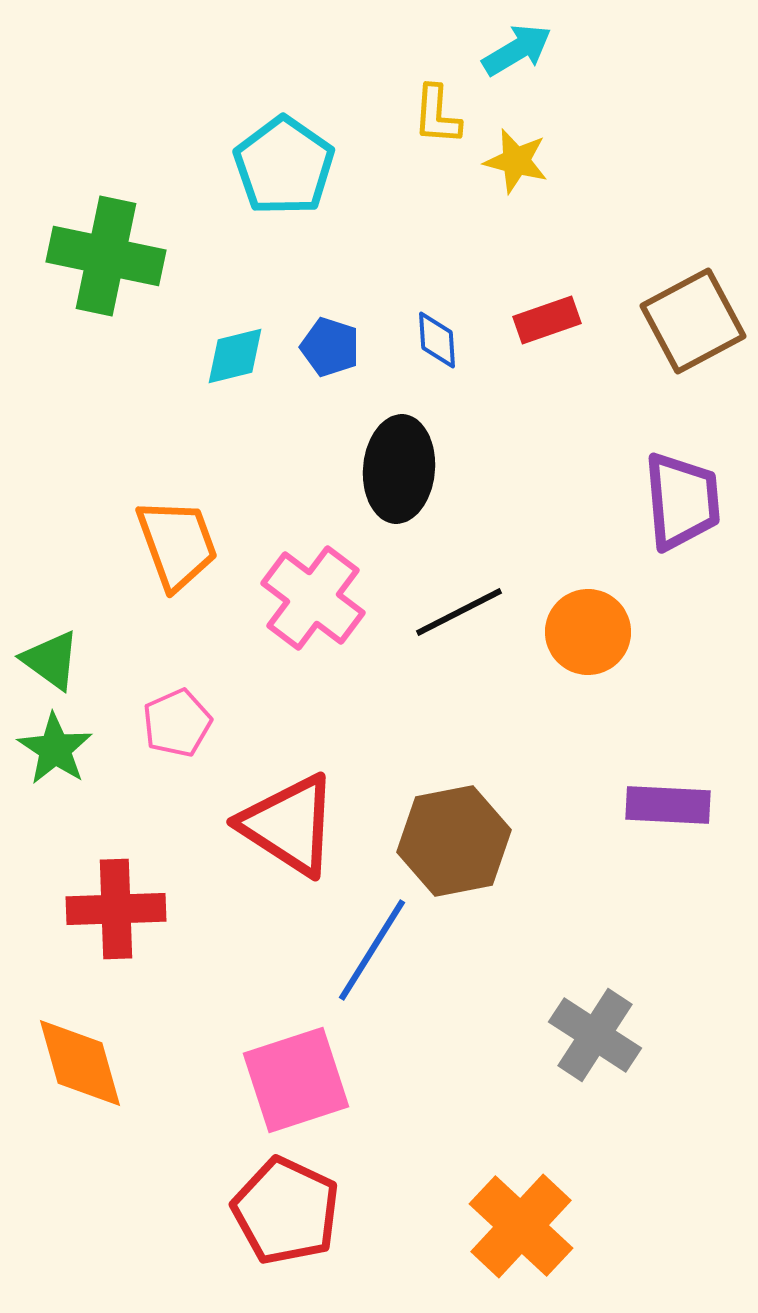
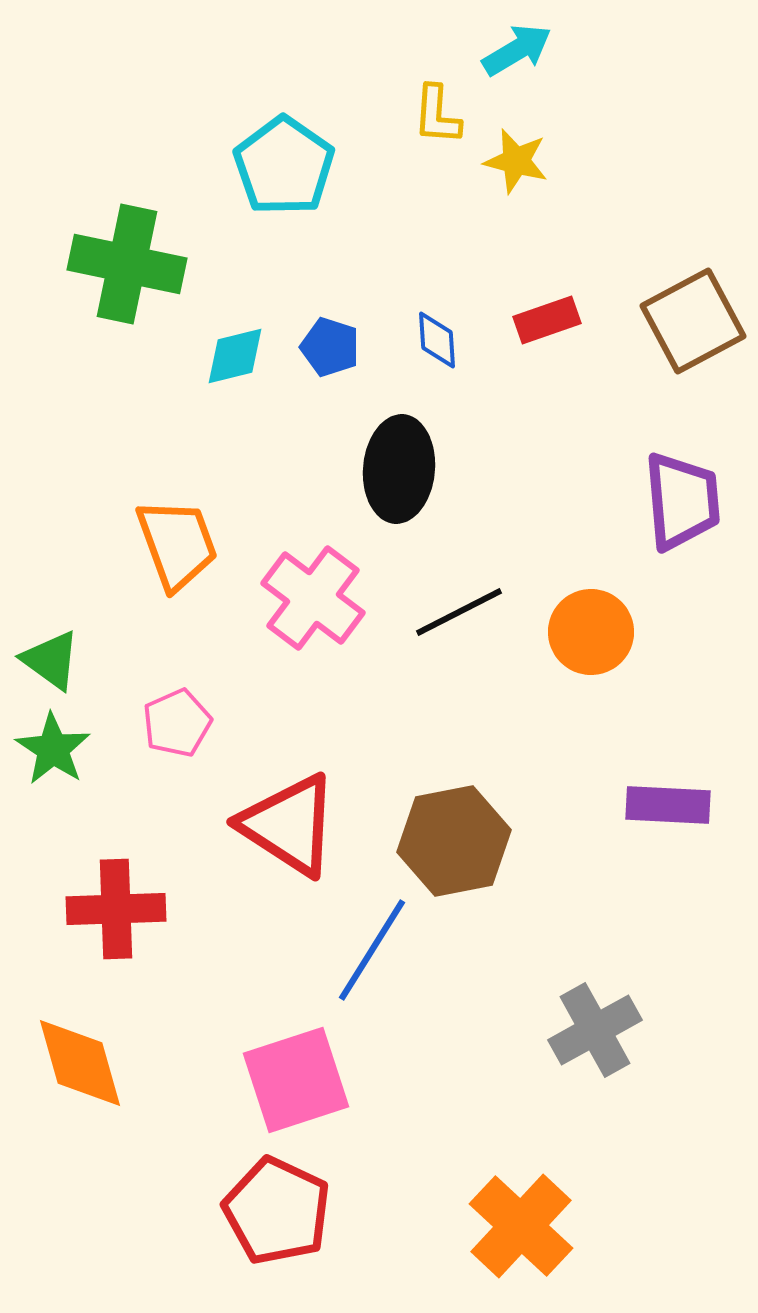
green cross: moved 21 px right, 8 px down
orange circle: moved 3 px right
green star: moved 2 px left
gray cross: moved 5 px up; rotated 28 degrees clockwise
red pentagon: moved 9 px left
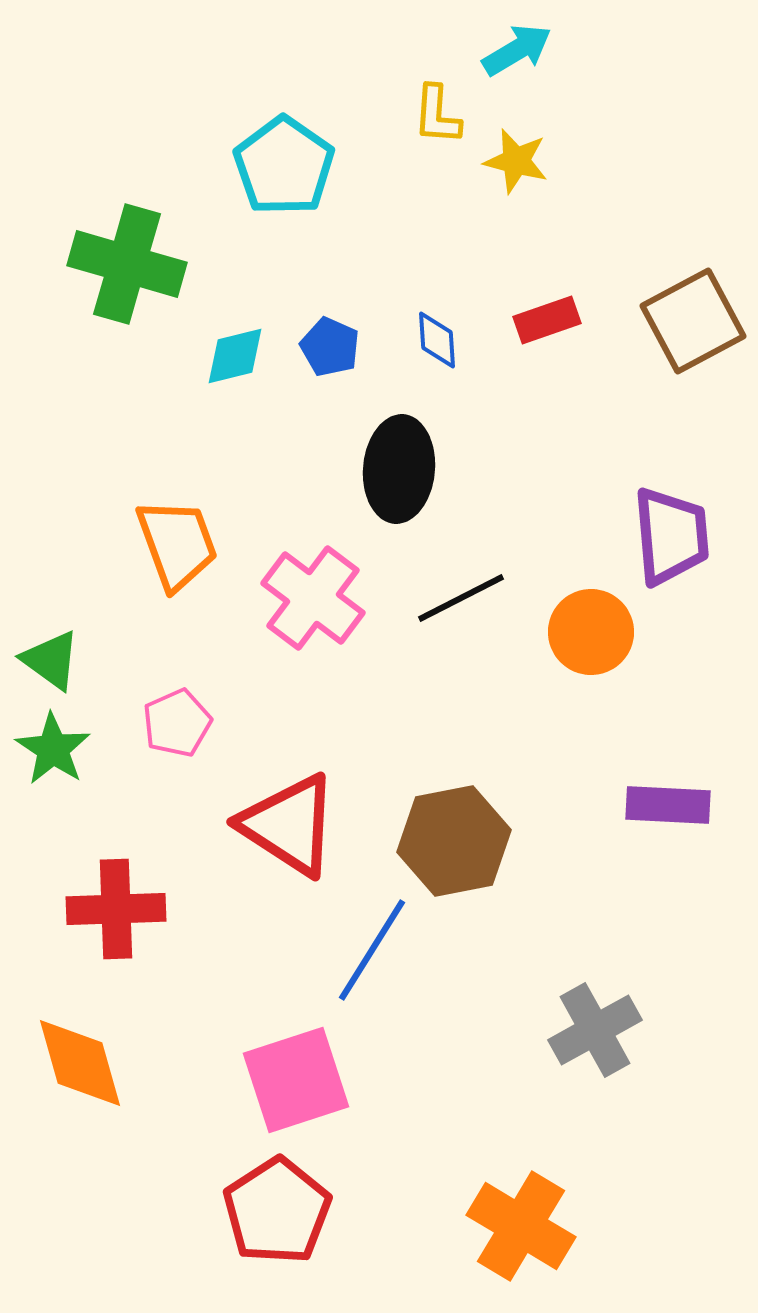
green cross: rotated 4 degrees clockwise
blue pentagon: rotated 6 degrees clockwise
purple trapezoid: moved 11 px left, 35 px down
black line: moved 2 px right, 14 px up
red pentagon: rotated 14 degrees clockwise
orange cross: rotated 12 degrees counterclockwise
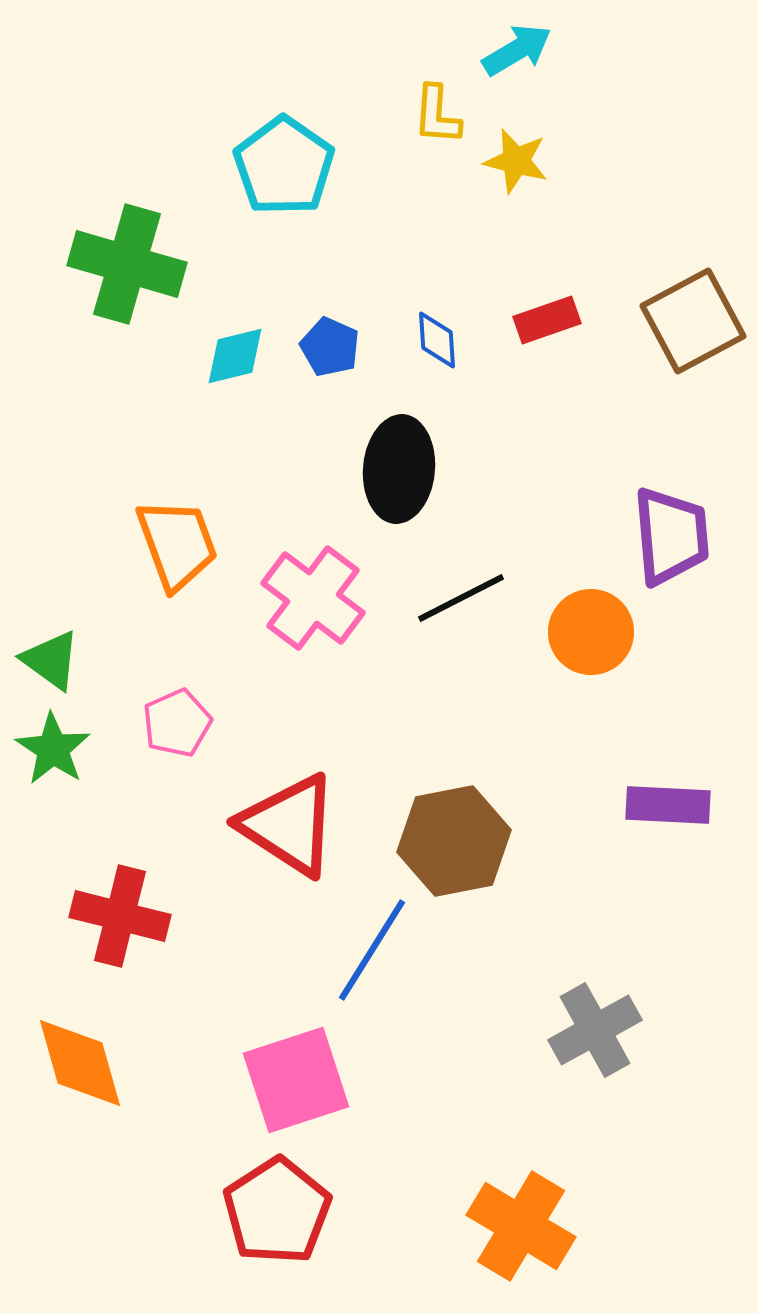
red cross: moved 4 px right, 7 px down; rotated 16 degrees clockwise
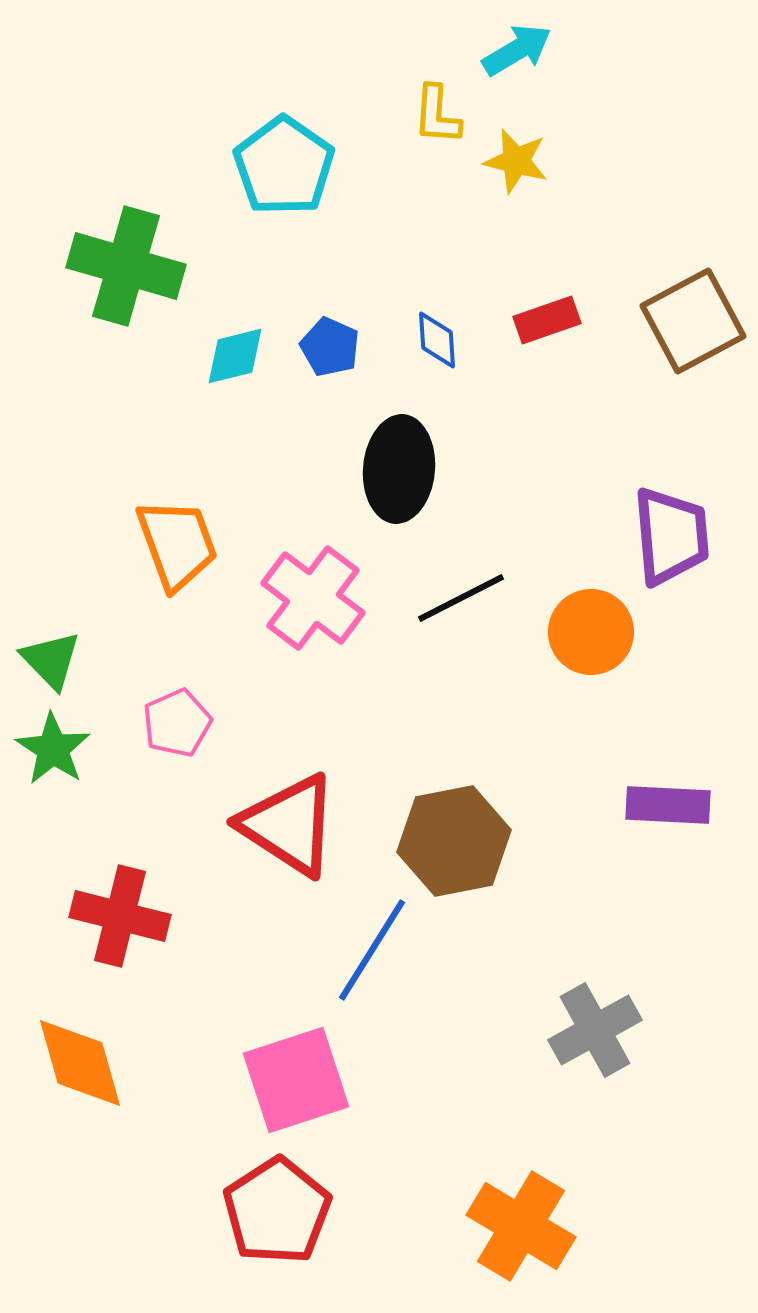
green cross: moved 1 px left, 2 px down
green triangle: rotated 10 degrees clockwise
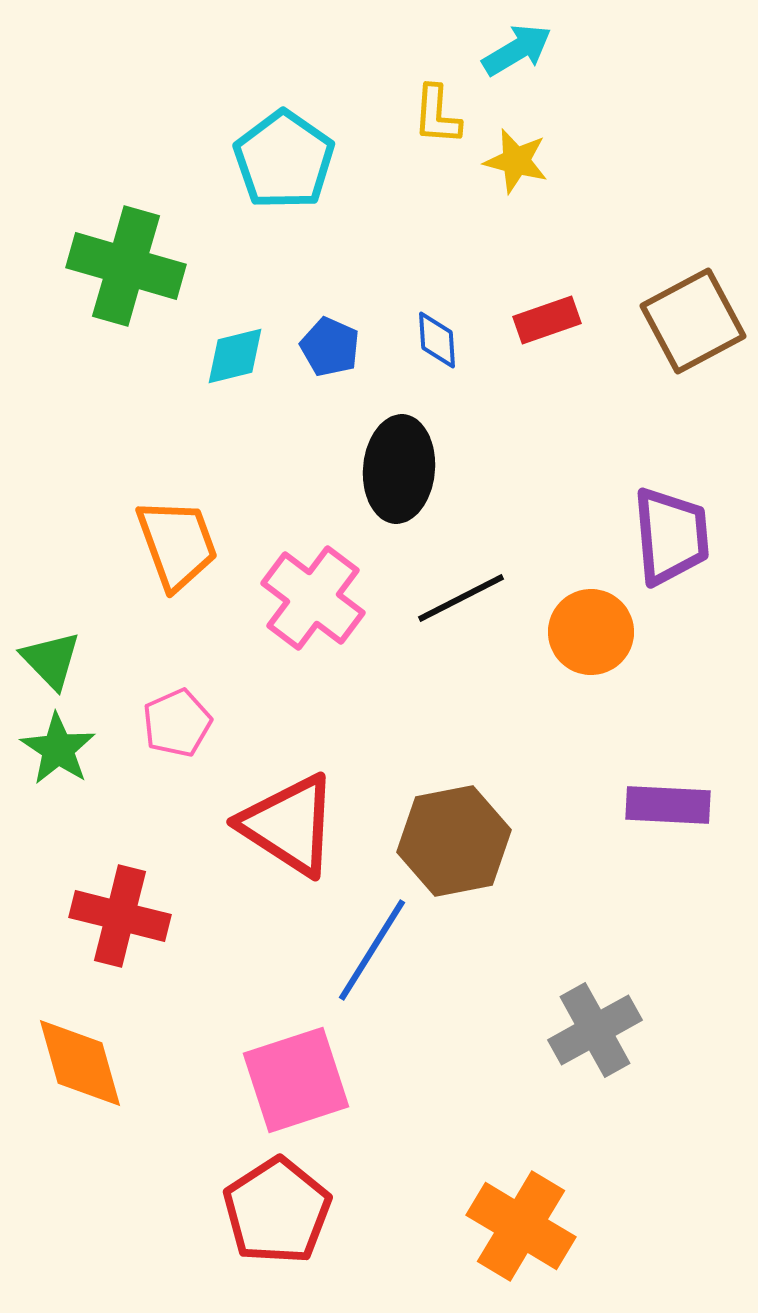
cyan pentagon: moved 6 px up
green star: moved 5 px right
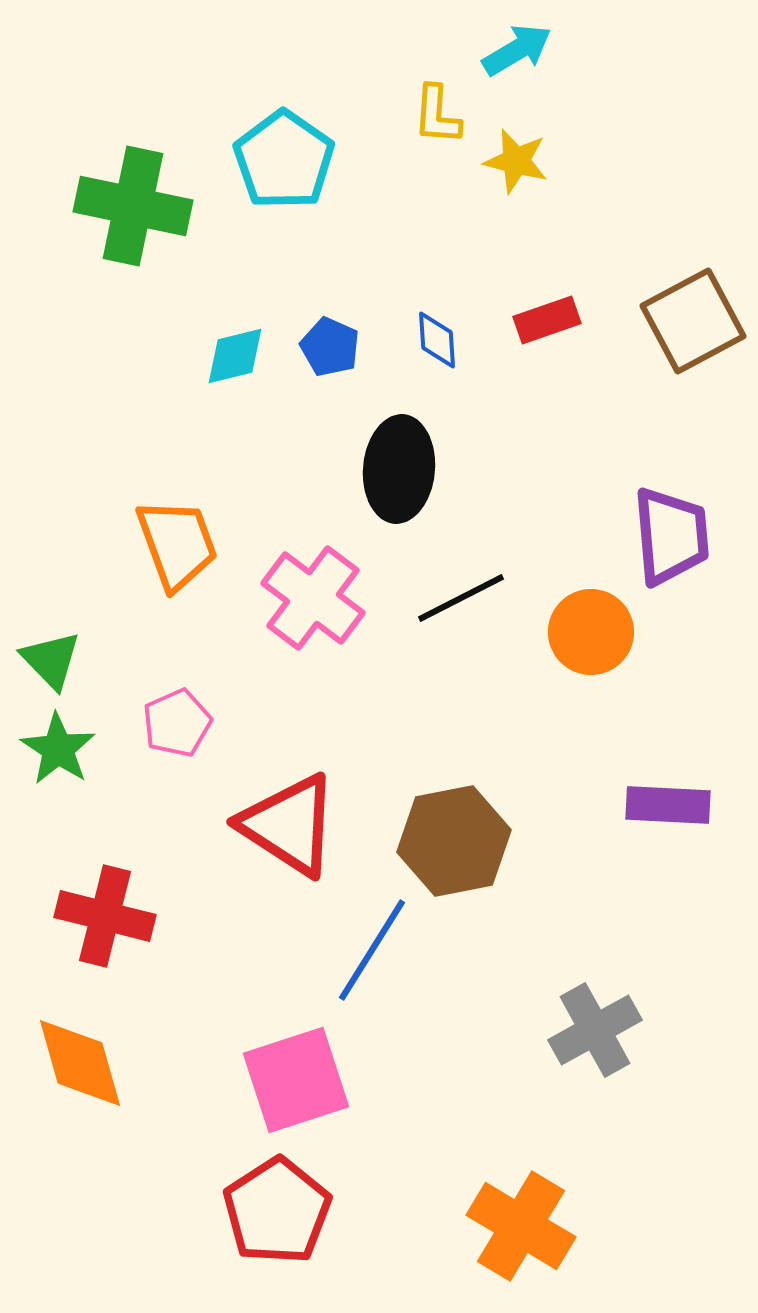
green cross: moved 7 px right, 60 px up; rotated 4 degrees counterclockwise
red cross: moved 15 px left
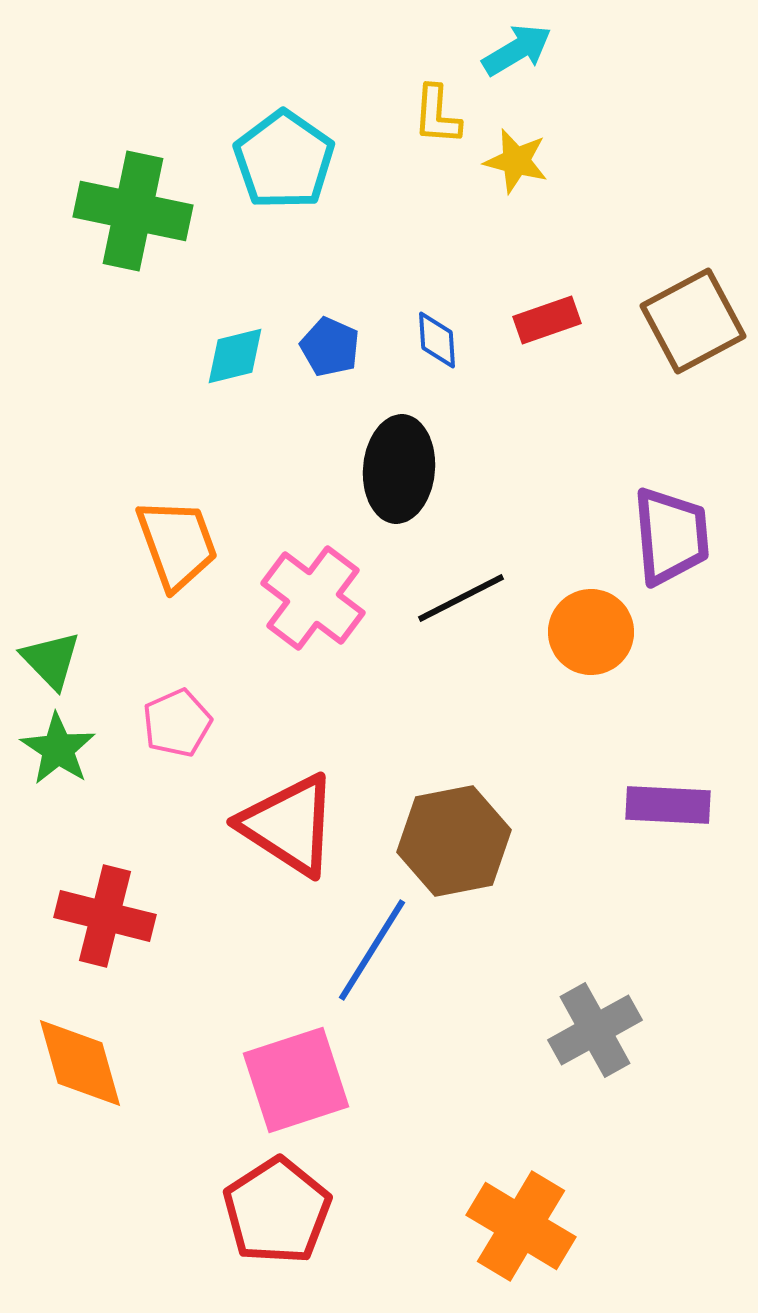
green cross: moved 5 px down
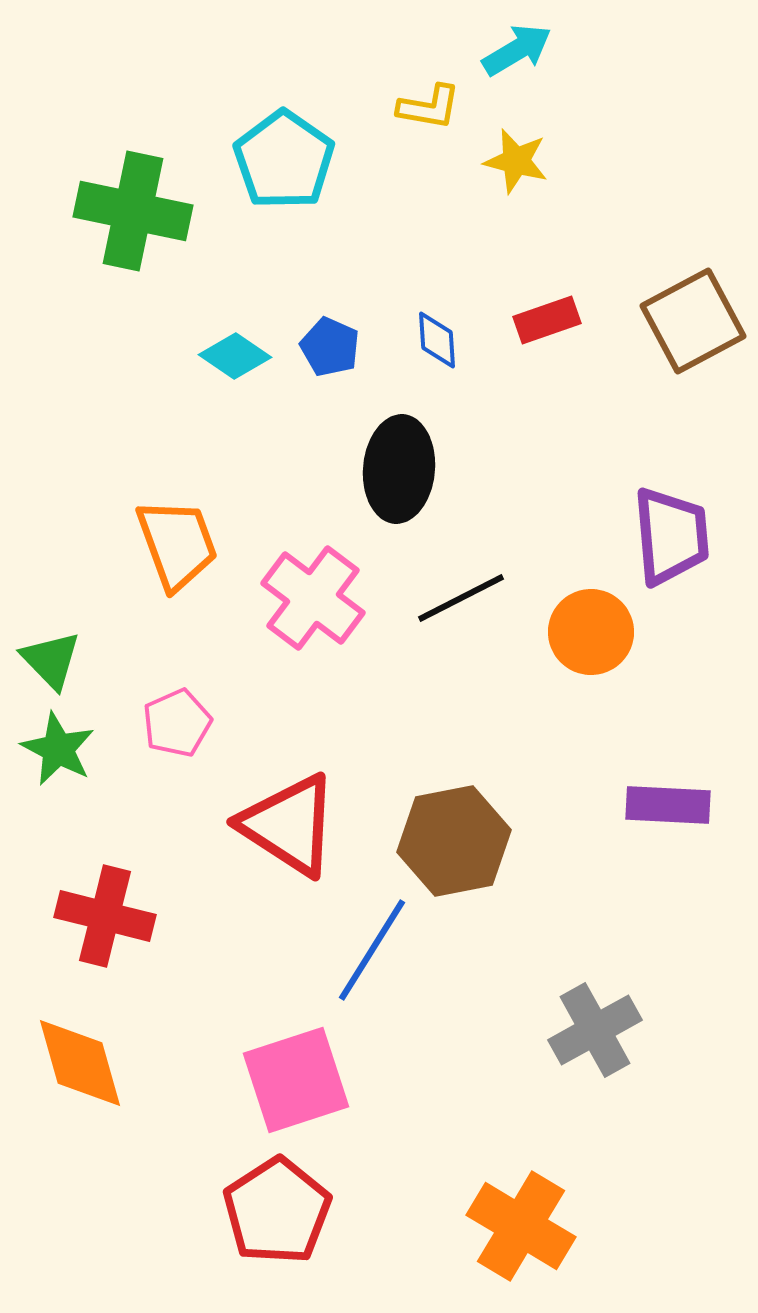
yellow L-shape: moved 8 px left, 8 px up; rotated 84 degrees counterclockwise
cyan diamond: rotated 48 degrees clockwise
green star: rotated 6 degrees counterclockwise
